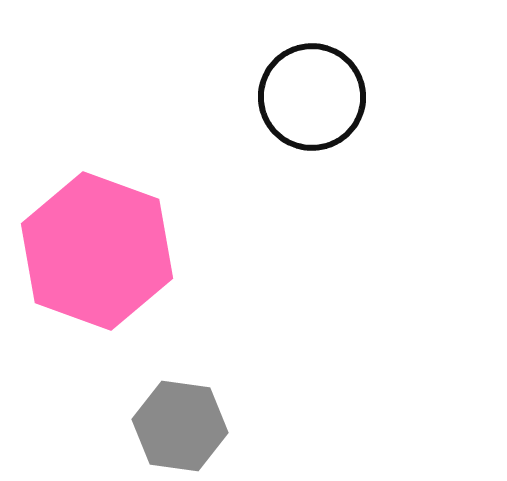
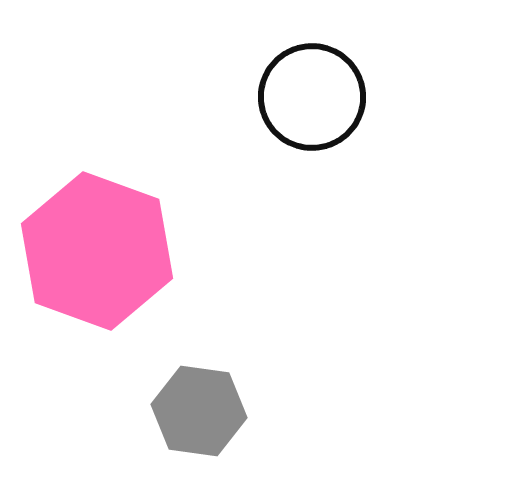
gray hexagon: moved 19 px right, 15 px up
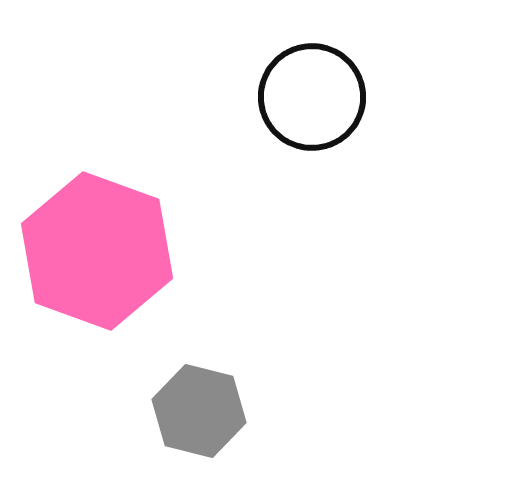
gray hexagon: rotated 6 degrees clockwise
